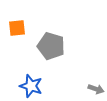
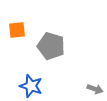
orange square: moved 2 px down
gray arrow: moved 1 px left
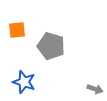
blue star: moved 7 px left, 4 px up
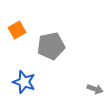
orange square: rotated 24 degrees counterclockwise
gray pentagon: rotated 28 degrees counterclockwise
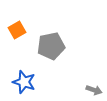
gray arrow: moved 1 px left, 1 px down
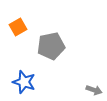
orange square: moved 1 px right, 3 px up
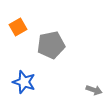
gray pentagon: moved 1 px up
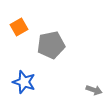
orange square: moved 1 px right
